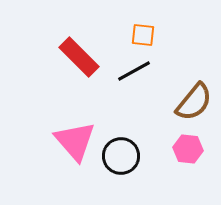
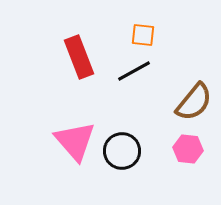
red rectangle: rotated 24 degrees clockwise
black circle: moved 1 px right, 5 px up
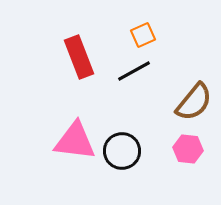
orange square: rotated 30 degrees counterclockwise
pink triangle: rotated 42 degrees counterclockwise
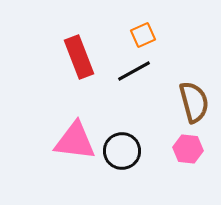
brown semicircle: rotated 54 degrees counterclockwise
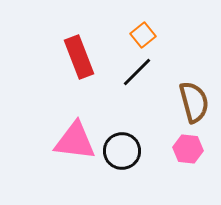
orange square: rotated 15 degrees counterclockwise
black line: moved 3 px right, 1 px down; rotated 16 degrees counterclockwise
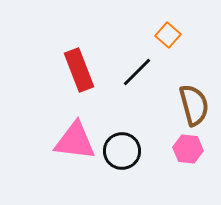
orange square: moved 25 px right; rotated 10 degrees counterclockwise
red rectangle: moved 13 px down
brown semicircle: moved 3 px down
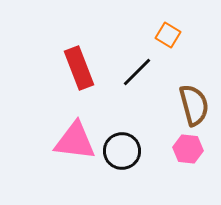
orange square: rotated 10 degrees counterclockwise
red rectangle: moved 2 px up
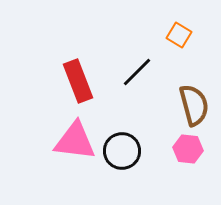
orange square: moved 11 px right
red rectangle: moved 1 px left, 13 px down
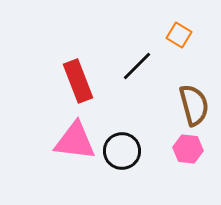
black line: moved 6 px up
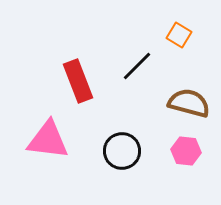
brown semicircle: moved 5 px left, 2 px up; rotated 60 degrees counterclockwise
pink triangle: moved 27 px left, 1 px up
pink hexagon: moved 2 px left, 2 px down
